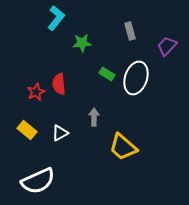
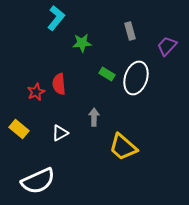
yellow rectangle: moved 8 px left, 1 px up
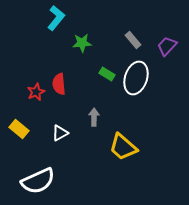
gray rectangle: moved 3 px right, 9 px down; rotated 24 degrees counterclockwise
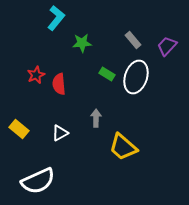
white ellipse: moved 1 px up
red star: moved 17 px up
gray arrow: moved 2 px right, 1 px down
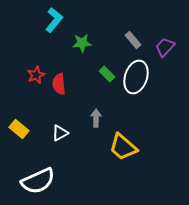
cyan L-shape: moved 2 px left, 2 px down
purple trapezoid: moved 2 px left, 1 px down
green rectangle: rotated 14 degrees clockwise
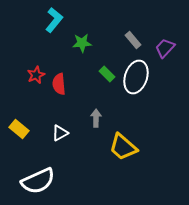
purple trapezoid: moved 1 px down
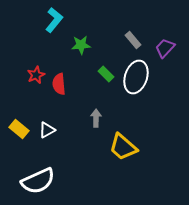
green star: moved 1 px left, 2 px down
green rectangle: moved 1 px left
white triangle: moved 13 px left, 3 px up
